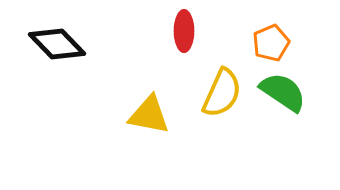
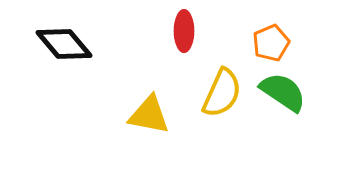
black diamond: moved 7 px right; rotated 4 degrees clockwise
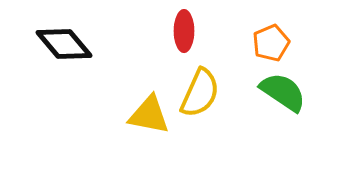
yellow semicircle: moved 22 px left
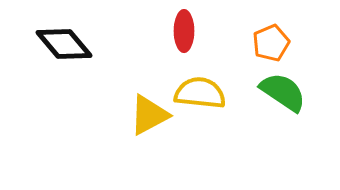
yellow semicircle: rotated 108 degrees counterclockwise
yellow triangle: rotated 39 degrees counterclockwise
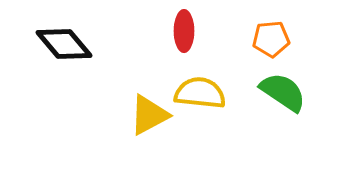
orange pentagon: moved 4 px up; rotated 18 degrees clockwise
